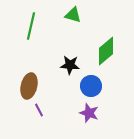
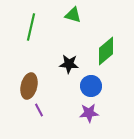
green line: moved 1 px down
black star: moved 1 px left, 1 px up
purple star: rotated 24 degrees counterclockwise
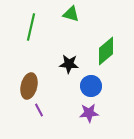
green triangle: moved 2 px left, 1 px up
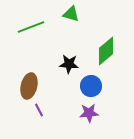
green line: rotated 56 degrees clockwise
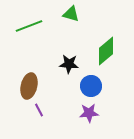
green line: moved 2 px left, 1 px up
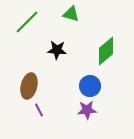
green line: moved 2 px left, 4 px up; rotated 24 degrees counterclockwise
black star: moved 12 px left, 14 px up
blue circle: moved 1 px left
purple star: moved 2 px left, 3 px up
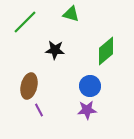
green line: moved 2 px left
black star: moved 2 px left
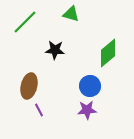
green diamond: moved 2 px right, 2 px down
